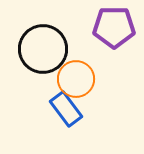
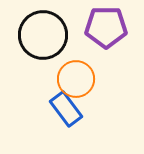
purple pentagon: moved 8 px left
black circle: moved 14 px up
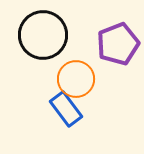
purple pentagon: moved 12 px right, 17 px down; rotated 21 degrees counterclockwise
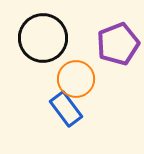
black circle: moved 3 px down
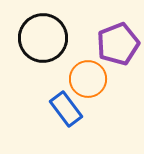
orange circle: moved 12 px right
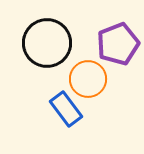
black circle: moved 4 px right, 5 px down
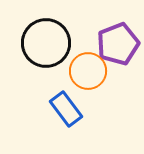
black circle: moved 1 px left
orange circle: moved 8 px up
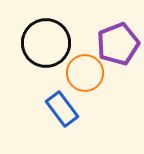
orange circle: moved 3 px left, 2 px down
blue rectangle: moved 4 px left
